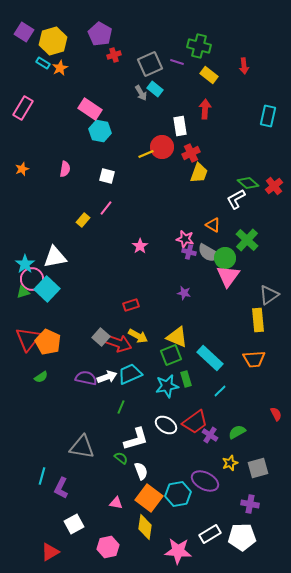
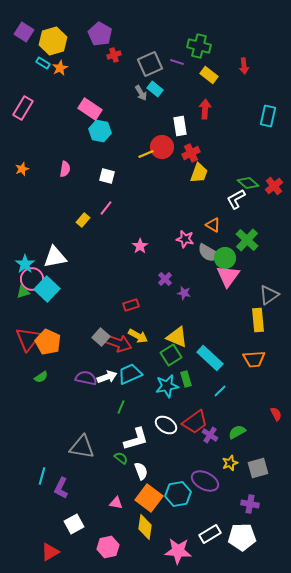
purple cross at (189, 252): moved 24 px left, 27 px down; rotated 32 degrees clockwise
green square at (171, 355): rotated 10 degrees counterclockwise
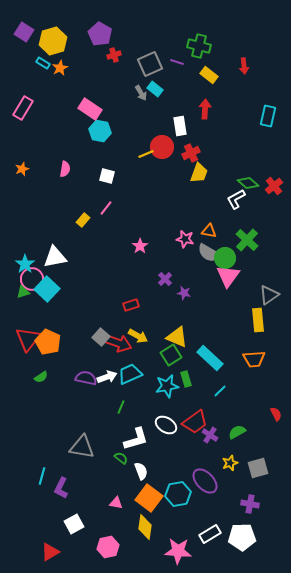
orange triangle at (213, 225): moved 4 px left, 6 px down; rotated 21 degrees counterclockwise
purple ellipse at (205, 481): rotated 20 degrees clockwise
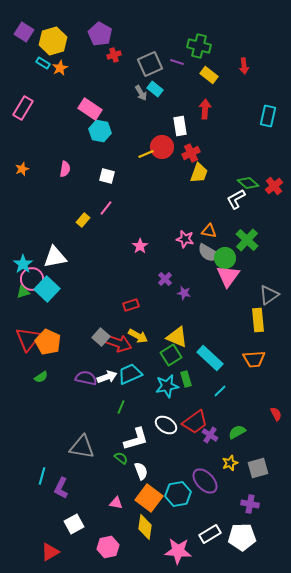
cyan star at (25, 264): moved 2 px left
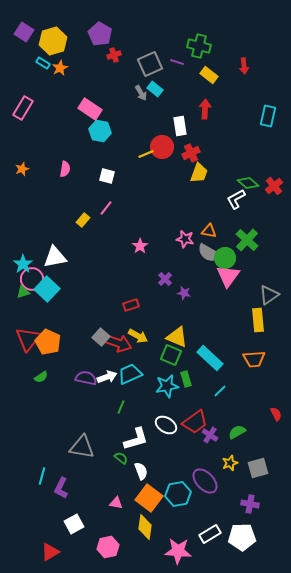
green square at (171, 355): rotated 35 degrees counterclockwise
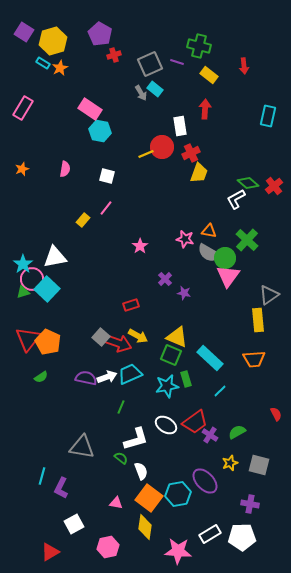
gray square at (258, 468): moved 1 px right, 3 px up; rotated 30 degrees clockwise
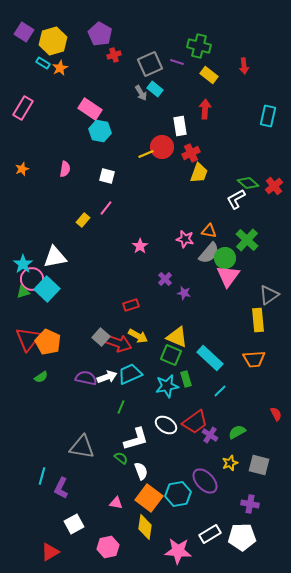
gray semicircle at (209, 253): rotated 80 degrees counterclockwise
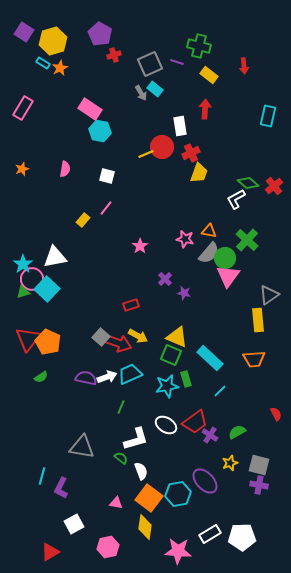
purple cross at (250, 504): moved 9 px right, 19 px up
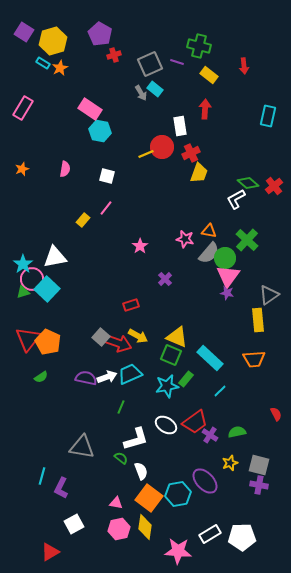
purple star at (184, 293): moved 43 px right
green rectangle at (186, 379): rotated 56 degrees clockwise
green semicircle at (237, 432): rotated 18 degrees clockwise
pink hexagon at (108, 547): moved 11 px right, 18 px up
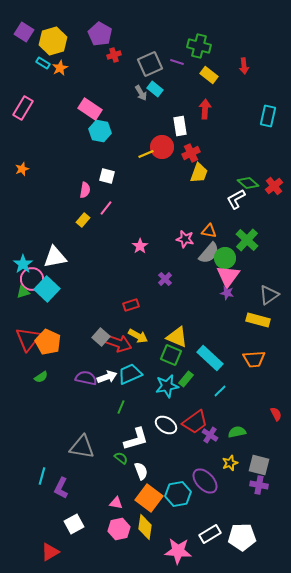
pink semicircle at (65, 169): moved 20 px right, 21 px down
yellow rectangle at (258, 320): rotated 70 degrees counterclockwise
